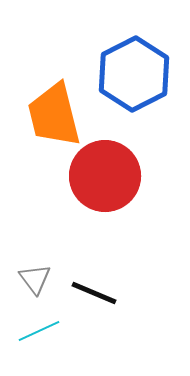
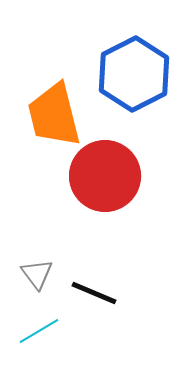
gray triangle: moved 2 px right, 5 px up
cyan line: rotated 6 degrees counterclockwise
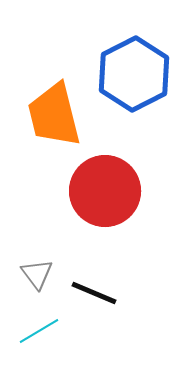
red circle: moved 15 px down
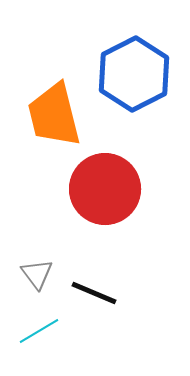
red circle: moved 2 px up
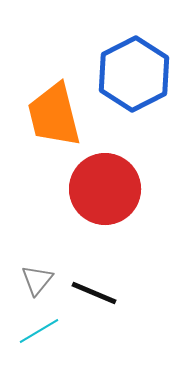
gray triangle: moved 6 px down; rotated 16 degrees clockwise
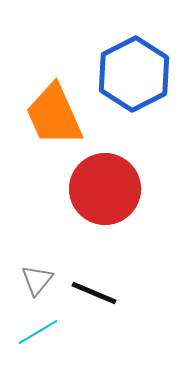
orange trapezoid: rotated 10 degrees counterclockwise
cyan line: moved 1 px left, 1 px down
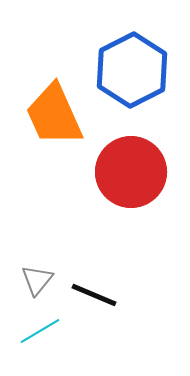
blue hexagon: moved 2 px left, 4 px up
red circle: moved 26 px right, 17 px up
black line: moved 2 px down
cyan line: moved 2 px right, 1 px up
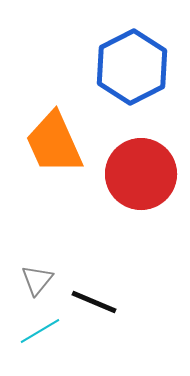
blue hexagon: moved 3 px up
orange trapezoid: moved 28 px down
red circle: moved 10 px right, 2 px down
black line: moved 7 px down
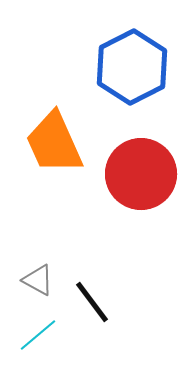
gray triangle: moved 1 px right; rotated 40 degrees counterclockwise
black line: moved 2 px left; rotated 30 degrees clockwise
cyan line: moved 2 px left, 4 px down; rotated 9 degrees counterclockwise
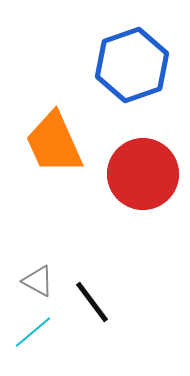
blue hexagon: moved 2 px up; rotated 8 degrees clockwise
red circle: moved 2 px right
gray triangle: moved 1 px down
cyan line: moved 5 px left, 3 px up
